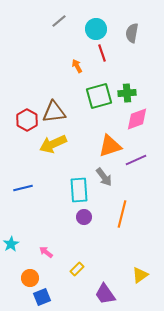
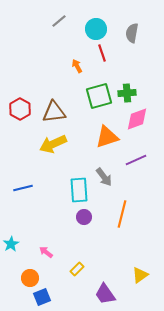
red hexagon: moved 7 px left, 11 px up
orange triangle: moved 3 px left, 9 px up
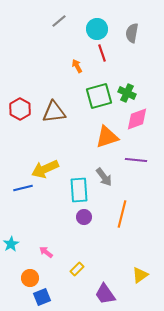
cyan circle: moved 1 px right
green cross: rotated 30 degrees clockwise
yellow arrow: moved 8 px left, 25 px down
purple line: rotated 30 degrees clockwise
